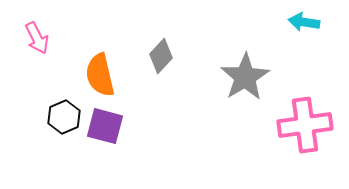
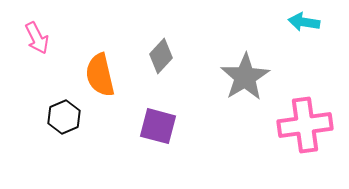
purple square: moved 53 px right
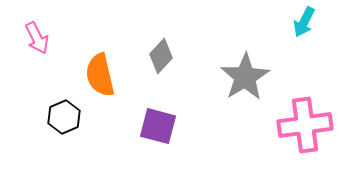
cyan arrow: rotated 72 degrees counterclockwise
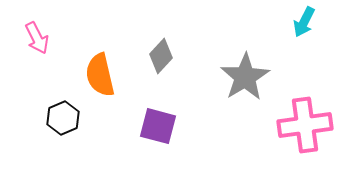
black hexagon: moved 1 px left, 1 px down
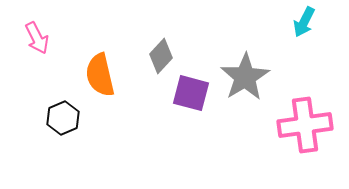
purple square: moved 33 px right, 33 px up
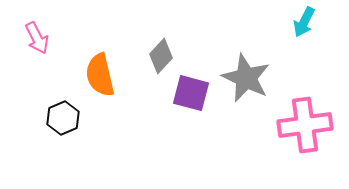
gray star: moved 1 px right, 1 px down; rotated 15 degrees counterclockwise
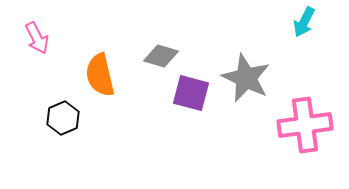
gray diamond: rotated 64 degrees clockwise
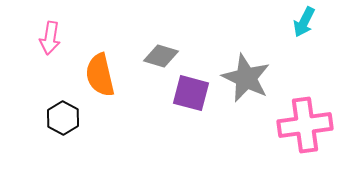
pink arrow: moved 13 px right; rotated 36 degrees clockwise
black hexagon: rotated 8 degrees counterclockwise
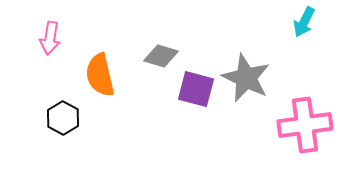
purple square: moved 5 px right, 4 px up
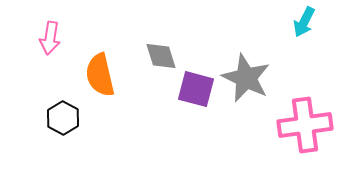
gray diamond: rotated 56 degrees clockwise
